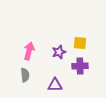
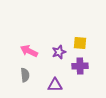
pink arrow: rotated 78 degrees counterclockwise
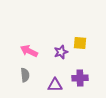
purple star: moved 2 px right
purple cross: moved 12 px down
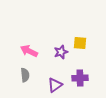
purple triangle: rotated 35 degrees counterclockwise
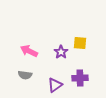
purple star: rotated 16 degrees counterclockwise
gray semicircle: rotated 104 degrees clockwise
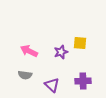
purple star: rotated 16 degrees clockwise
purple cross: moved 3 px right, 3 px down
purple triangle: moved 3 px left; rotated 42 degrees counterclockwise
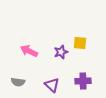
gray semicircle: moved 7 px left, 7 px down
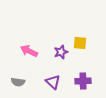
purple triangle: moved 1 px right, 3 px up
